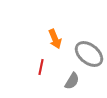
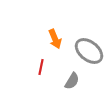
gray ellipse: moved 3 px up
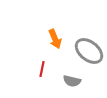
red line: moved 1 px right, 2 px down
gray semicircle: rotated 72 degrees clockwise
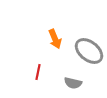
red line: moved 4 px left, 3 px down
gray semicircle: moved 1 px right, 2 px down
